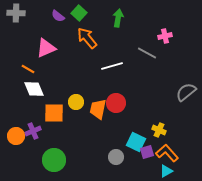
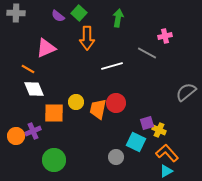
orange arrow: rotated 140 degrees counterclockwise
purple square: moved 29 px up
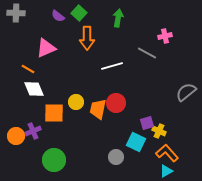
yellow cross: moved 1 px down
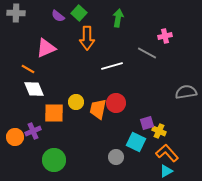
gray semicircle: rotated 30 degrees clockwise
orange circle: moved 1 px left, 1 px down
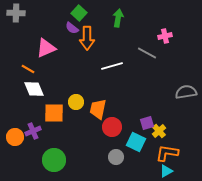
purple semicircle: moved 14 px right, 12 px down
red circle: moved 4 px left, 24 px down
yellow cross: rotated 24 degrees clockwise
orange L-shape: rotated 40 degrees counterclockwise
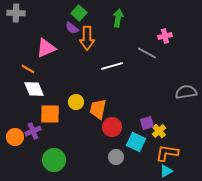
orange square: moved 4 px left, 1 px down
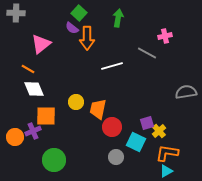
pink triangle: moved 5 px left, 4 px up; rotated 15 degrees counterclockwise
orange square: moved 4 px left, 2 px down
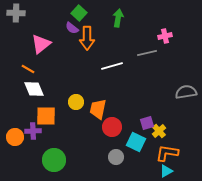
gray line: rotated 42 degrees counterclockwise
purple cross: rotated 21 degrees clockwise
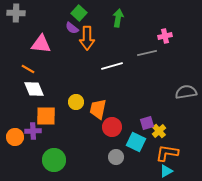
pink triangle: rotated 45 degrees clockwise
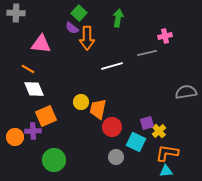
yellow circle: moved 5 px right
orange square: rotated 25 degrees counterclockwise
cyan triangle: rotated 24 degrees clockwise
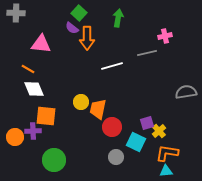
orange square: rotated 30 degrees clockwise
